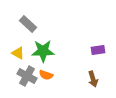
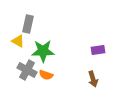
gray rectangle: rotated 60 degrees clockwise
yellow triangle: moved 12 px up
gray cross: moved 6 px up
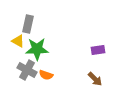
green star: moved 6 px left, 2 px up
brown arrow: moved 2 px right; rotated 28 degrees counterclockwise
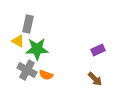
purple rectangle: rotated 16 degrees counterclockwise
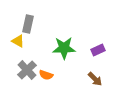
green star: moved 27 px right, 1 px up
gray cross: rotated 18 degrees clockwise
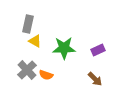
yellow triangle: moved 17 px right
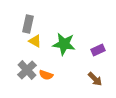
green star: moved 4 px up; rotated 10 degrees clockwise
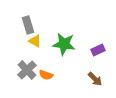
gray rectangle: moved 1 px down; rotated 30 degrees counterclockwise
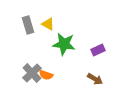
yellow triangle: moved 13 px right, 17 px up
gray cross: moved 5 px right, 3 px down
brown arrow: rotated 14 degrees counterclockwise
